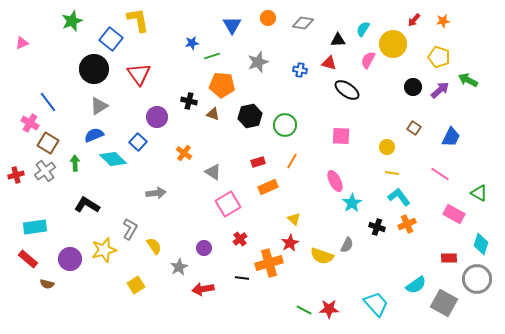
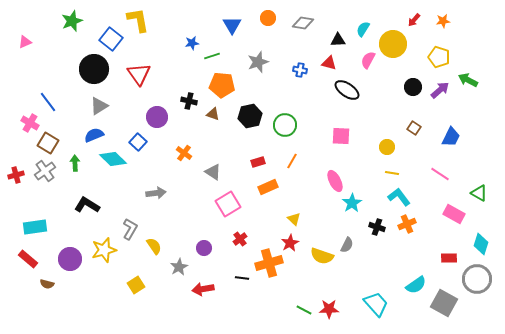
pink triangle at (22, 43): moved 3 px right, 1 px up
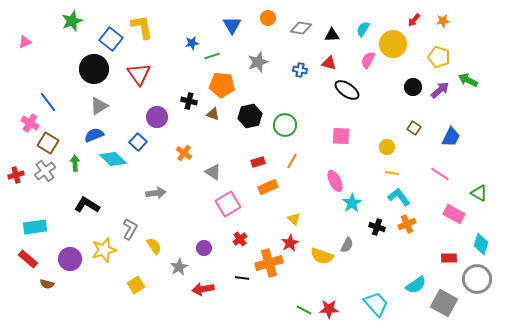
yellow L-shape at (138, 20): moved 4 px right, 7 px down
gray diamond at (303, 23): moved 2 px left, 5 px down
black triangle at (338, 40): moved 6 px left, 5 px up
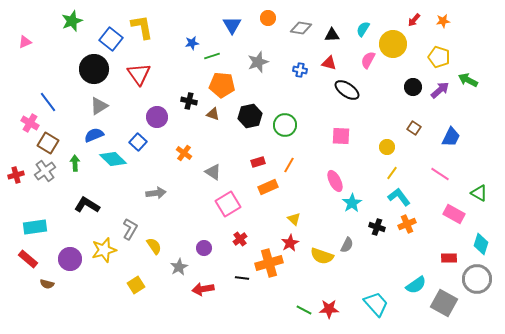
orange line at (292, 161): moved 3 px left, 4 px down
yellow line at (392, 173): rotated 64 degrees counterclockwise
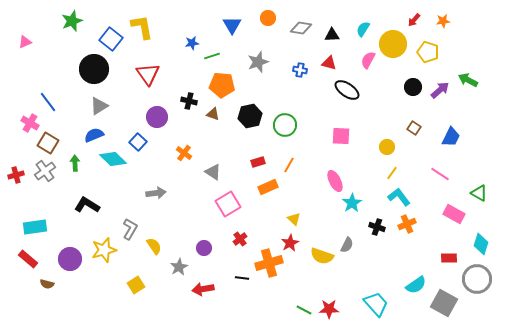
yellow pentagon at (439, 57): moved 11 px left, 5 px up
red triangle at (139, 74): moved 9 px right
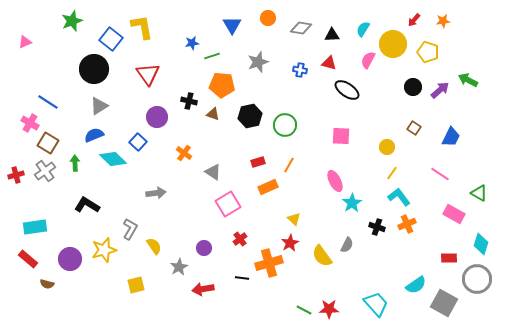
blue line at (48, 102): rotated 20 degrees counterclockwise
yellow semicircle at (322, 256): rotated 35 degrees clockwise
yellow square at (136, 285): rotated 18 degrees clockwise
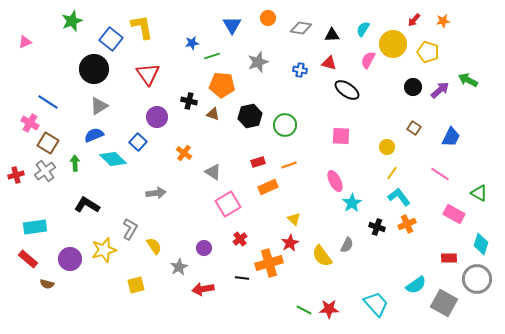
orange line at (289, 165): rotated 42 degrees clockwise
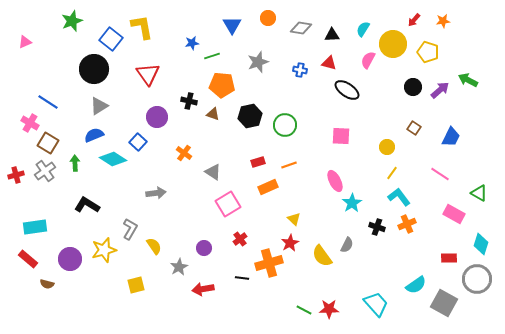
cyan diamond at (113, 159): rotated 12 degrees counterclockwise
